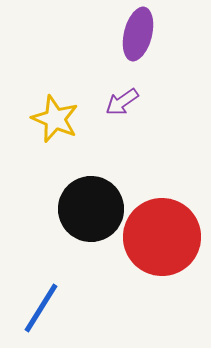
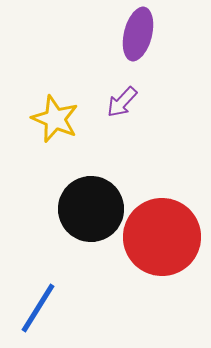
purple arrow: rotated 12 degrees counterclockwise
blue line: moved 3 px left
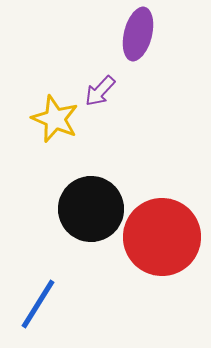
purple arrow: moved 22 px left, 11 px up
blue line: moved 4 px up
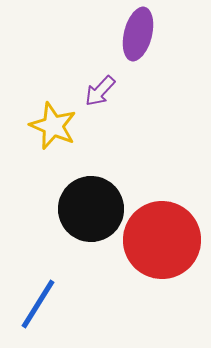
yellow star: moved 2 px left, 7 px down
red circle: moved 3 px down
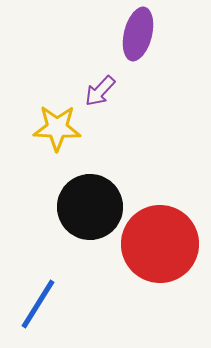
yellow star: moved 4 px right, 2 px down; rotated 21 degrees counterclockwise
black circle: moved 1 px left, 2 px up
red circle: moved 2 px left, 4 px down
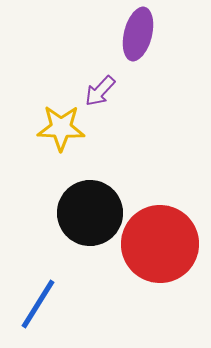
yellow star: moved 4 px right
black circle: moved 6 px down
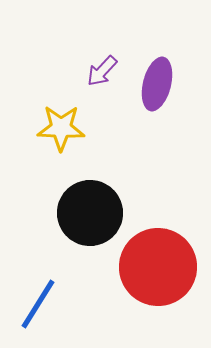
purple ellipse: moved 19 px right, 50 px down
purple arrow: moved 2 px right, 20 px up
red circle: moved 2 px left, 23 px down
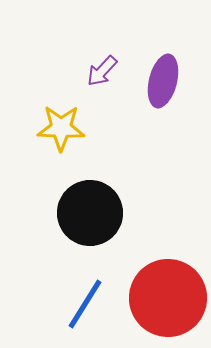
purple ellipse: moved 6 px right, 3 px up
red circle: moved 10 px right, 31 px down
blue line: moved 47 px right
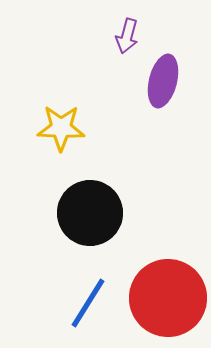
purple arrow: moved 25 px right, 35 px up; rotated 28 degrees counterclockwise
blue line: moved 3 px right, 1 px up
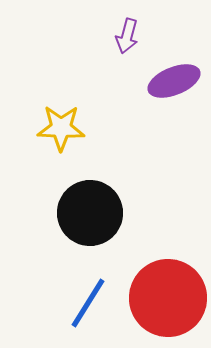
purple ellipse: moved 11 px right; rotated 54 degrees clockwise
